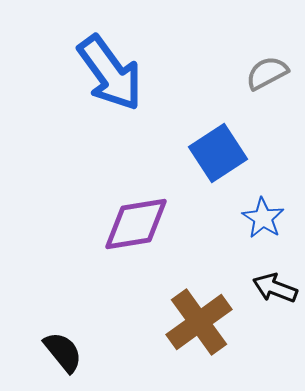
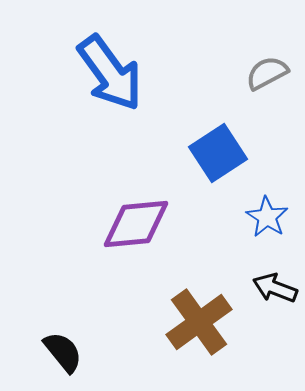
blue star: moved 4 px right, 1 px up
purple diamond: rotated 4 degrees clockwise
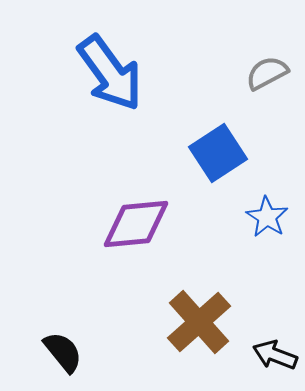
black arrow: moved 67 px down
brown cross: rotated 6 degrees counterclockwise
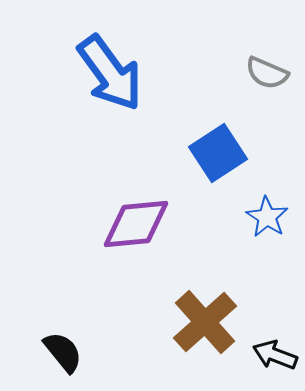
gray semicircle: rotated 129 degrees counterclockwise
brown cross: moved 6 px right
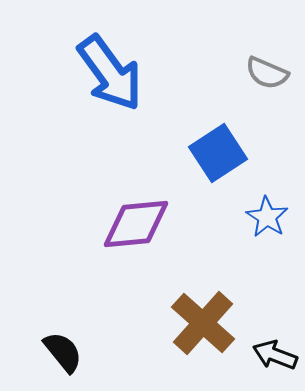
brown cross: moved 2 px left, 1 px down; rotated 6 degrees counterclockwise
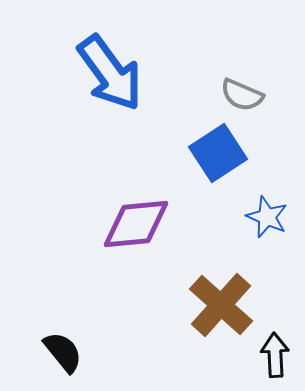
gray semicircle: moved 25 px left, 22 px down
blue star: rotated 9 degrees counterclockwise
brown cross: moved 18 px right, 18 px up
black arrow: rotated 66 degrees clockwise
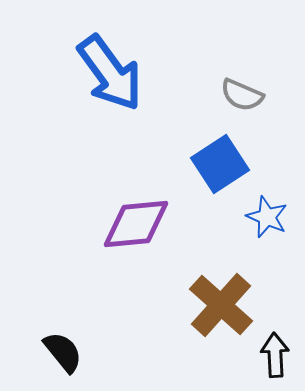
blue square: moved 2 px right, 11 px down
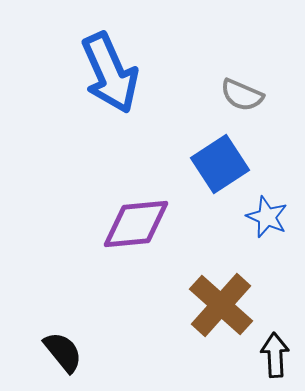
blue arrow: rotated 12 degrees clockwise
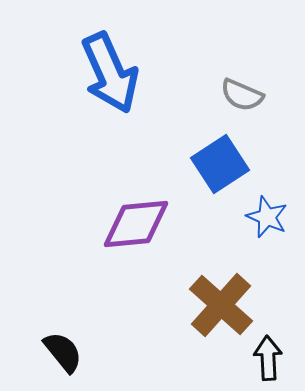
black arrow: moved 7 px left, 3 px down
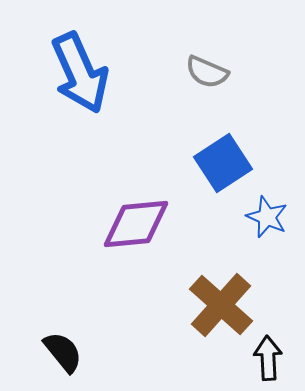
blue arrow: moved 30 px left
gray semicircle: moved 35 px left, 23 px up
blue square: moved 3 px right, 1 px up
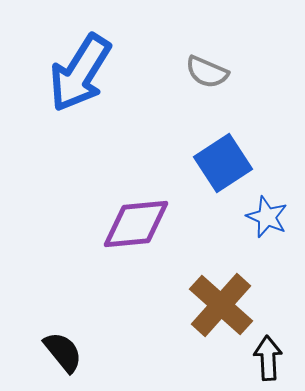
blue arrow: rotated 56 degrees clockwise
